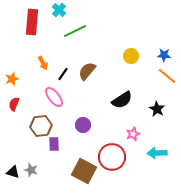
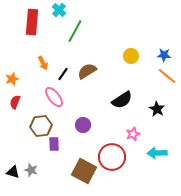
green line: rotated 35 degrees counterclockwise
brown semicircle: rotated 18 degrees clockwise
red semicircle: moved 1 px right, 2 px up
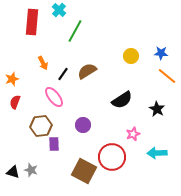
blue star: moved 3 px left, 2 px up
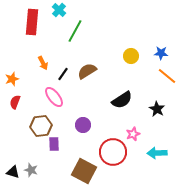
red circle: moved 1 px right, 5 px up
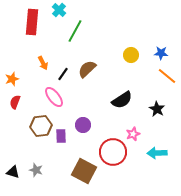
yellow circle: moved 1 px up
brown semicircle: moved 2 px up; rotated 12 degrees counterclockwise
purple rectangle: moved 7 px right, 8 px up
gray star: moved 5 px right
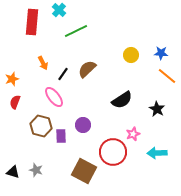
green line: moved 1 px right; rotated 35 degrees clockwise
brown hexagon: rotated 20 degrees clockwise
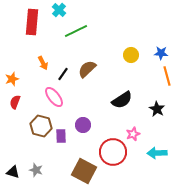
orange line: rotated 36 degrees clockwise
